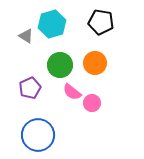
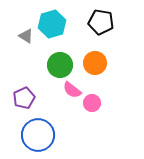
purple pentagon: moved 6 px left, 10 px down
pink semicircle: moved 2 px up
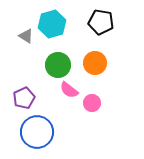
green circle: moved 2 px left
pink semicircle: moved 3 px left
blue circle: moved 1 px left, 3 px up
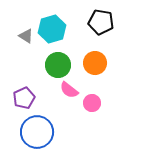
cyan hexagon: moved 5 px down
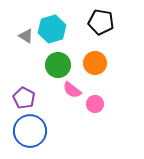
pink semicircle: moved 3 px right
purple pentagon: rotated 20 degrees counterclockwise
pink circle: moved 3 px right, 1 px down
blue circle: moved 7 px left, 1 px up
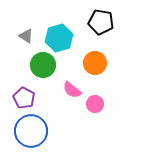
cyan hexagon: moved 7 px right, 9 px down
green circle: moved 15 px left
blue circle: moved 1 px right
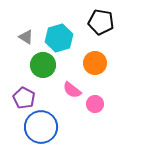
gray triangle: moved 1 px down
blue circle: moved 10 px right, 4 px up
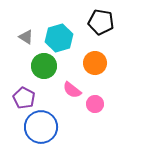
green circle: moved 1 px right, 1 px down
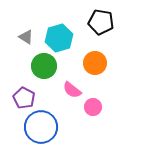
pink circle: moved 2 px left, 3 px down
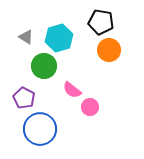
orange circle: moved 14 px right, 13 px up
pink circle: moved 3 px left
blue circle: moved 1 px left, 2 px down
